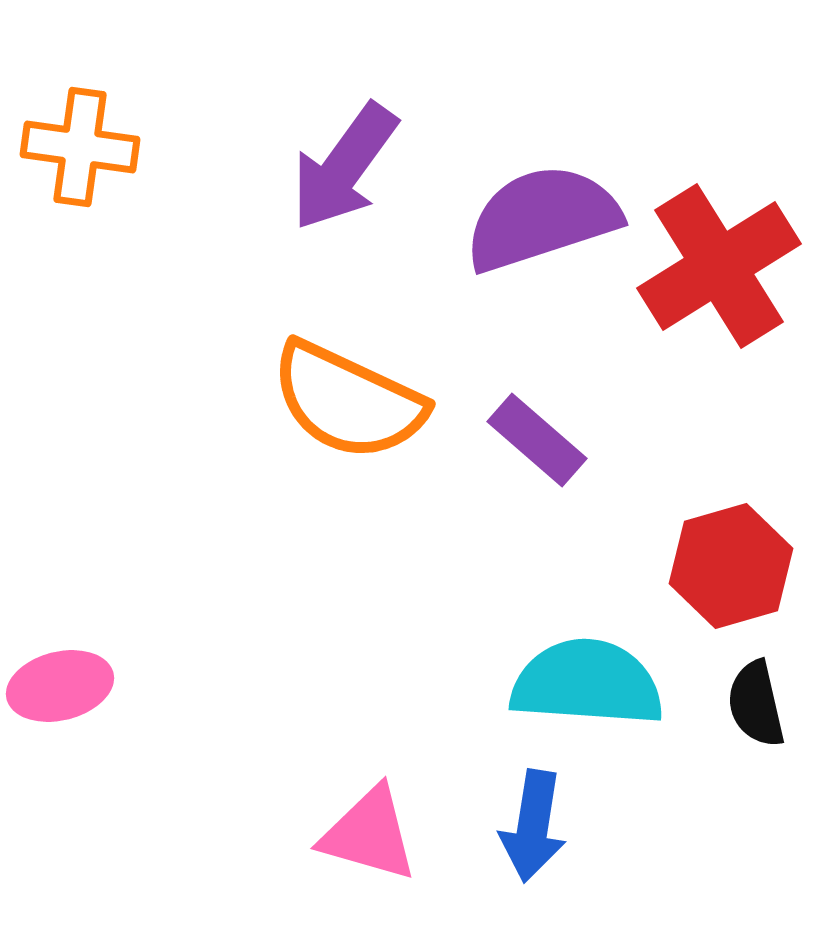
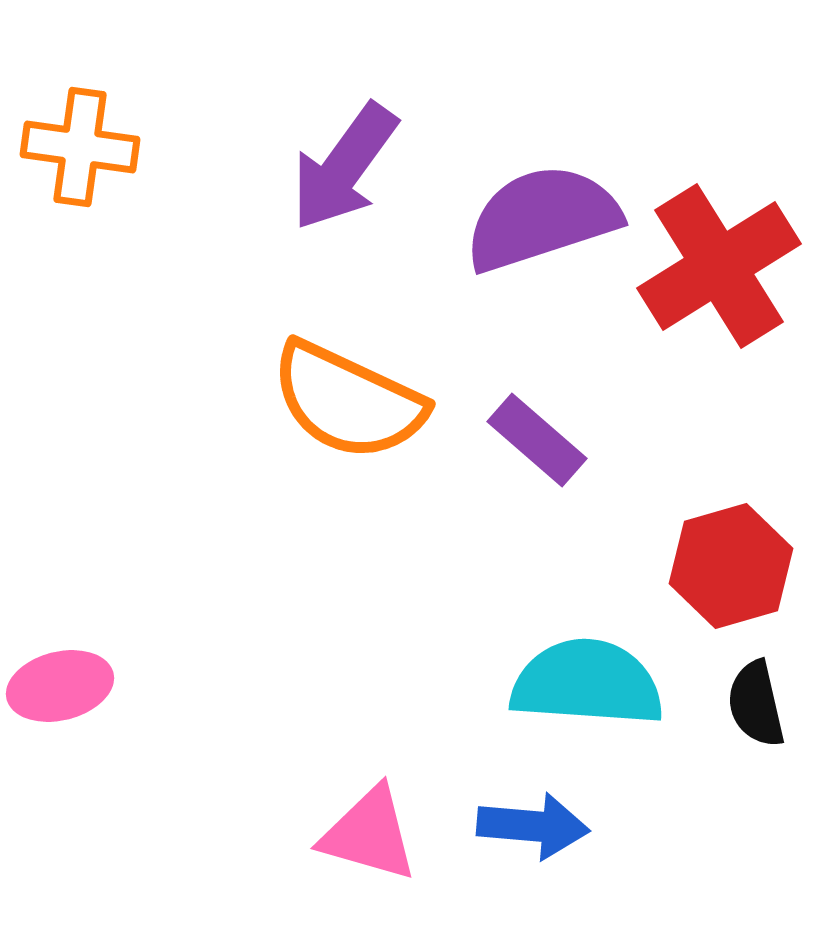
blue arrow: rotated 94 degrees counterclockwise
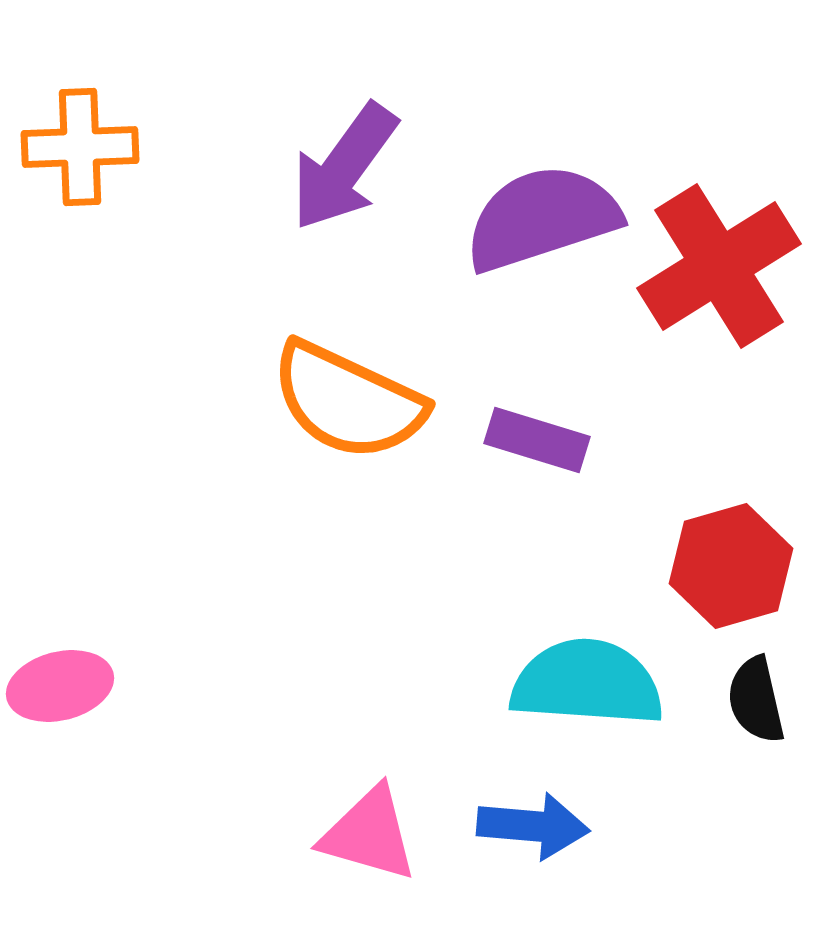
orange cross: rotated 10 degrees counterclockwise
purple rectangle: rotated 24 degrees counterclockwise
black semicircle: moved 4 px up
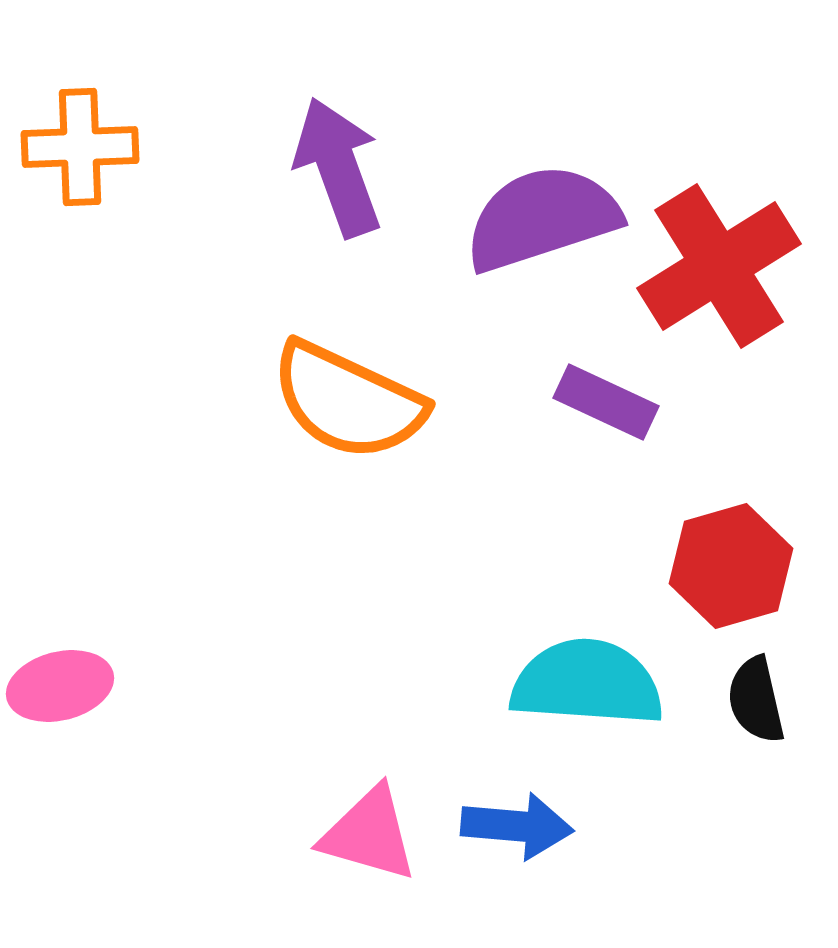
purple arrow: moved 6 px left; rotated 124 degrees clockwise
purple rectangle: moved 69 px right, 38 px up; rotated 8 degrees clockwise
blue arrow: moved 16 px left
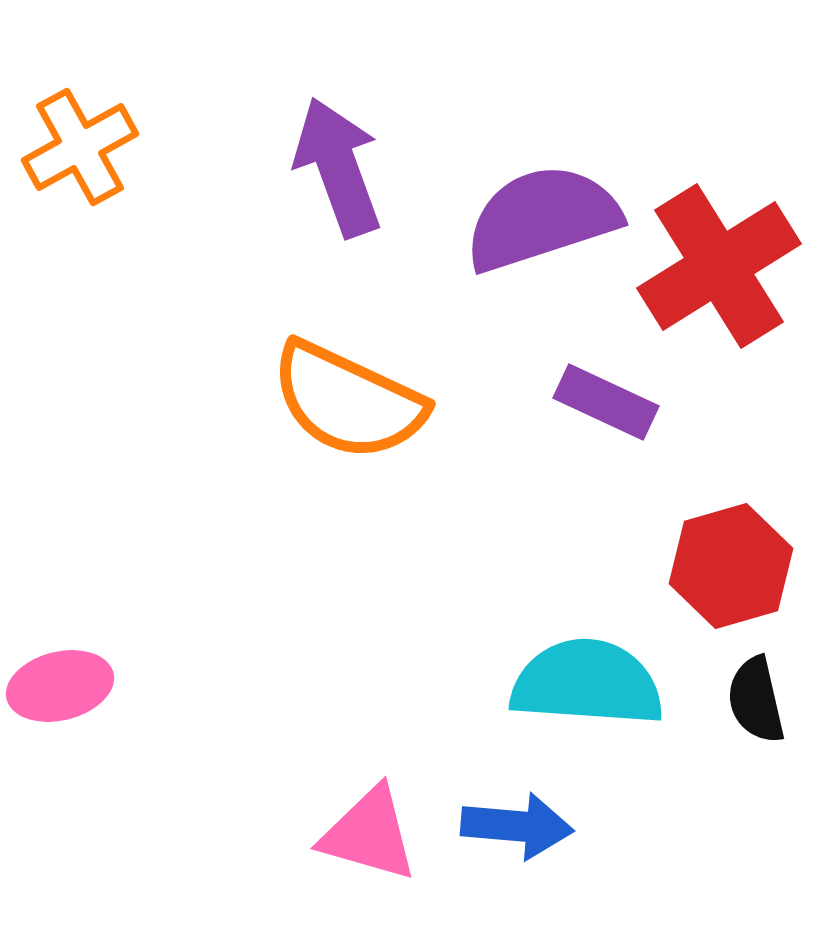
orange cross: rotated 27 degrees counterclockwise
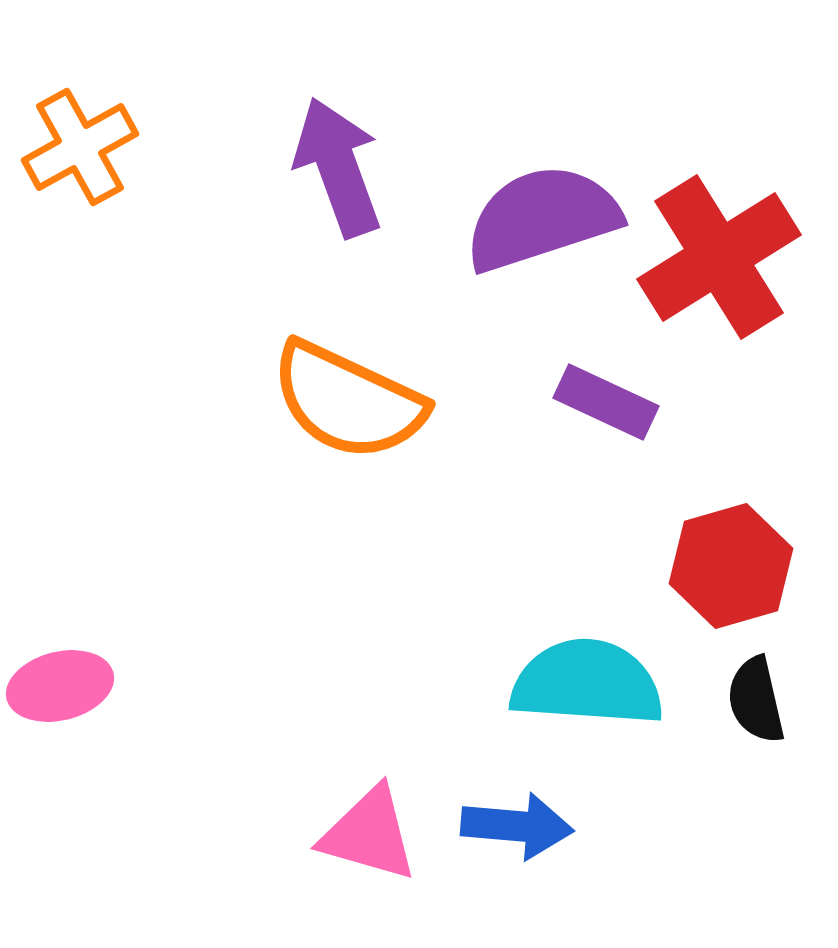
red cross: moved 9 px up
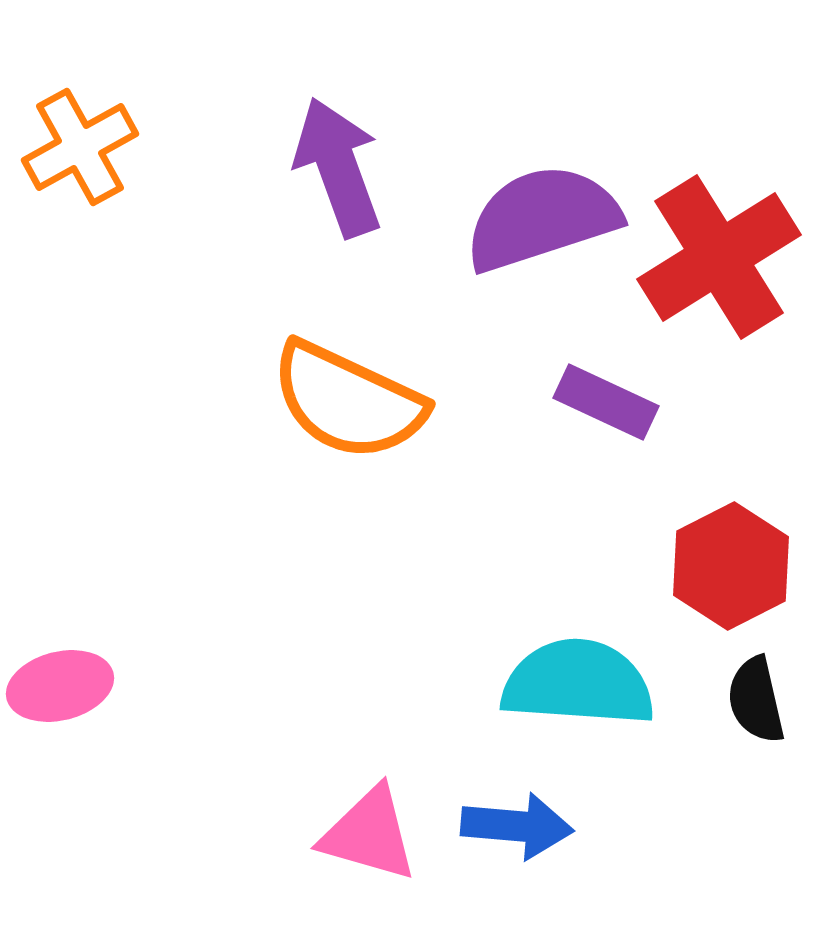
red hexagon: rotated 11 degrees counterclockwise
cyan semicircle: moved 9 px left
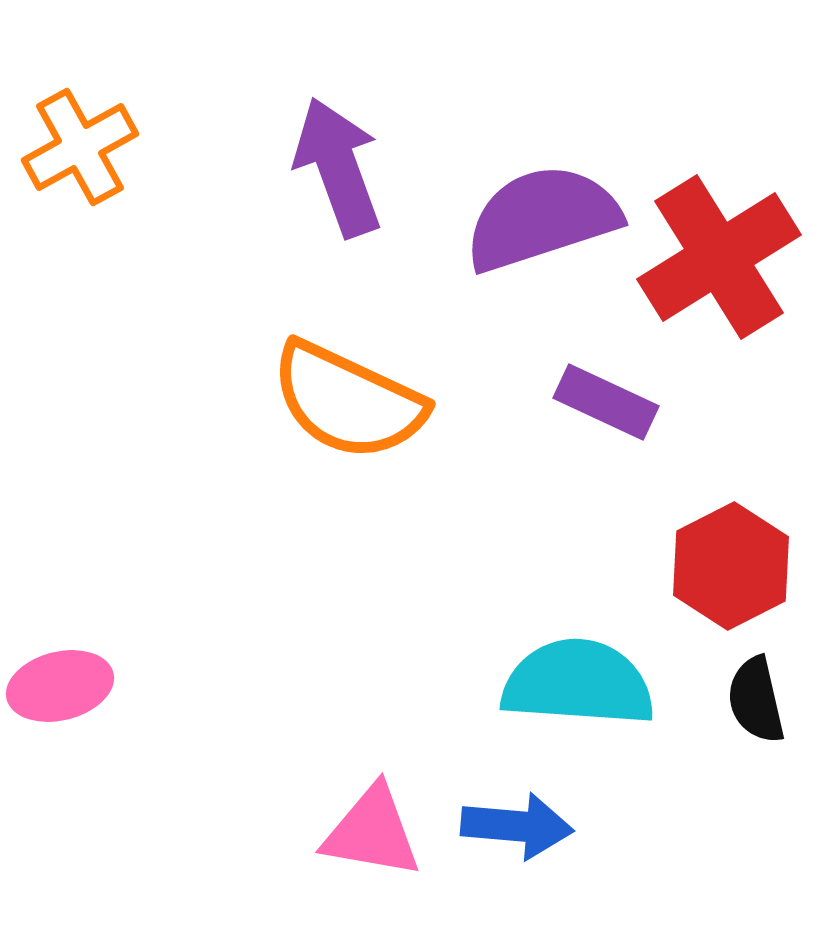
pink triangle: moved 3 px right, 2 px up; rotated 6 degrees counterclockwise
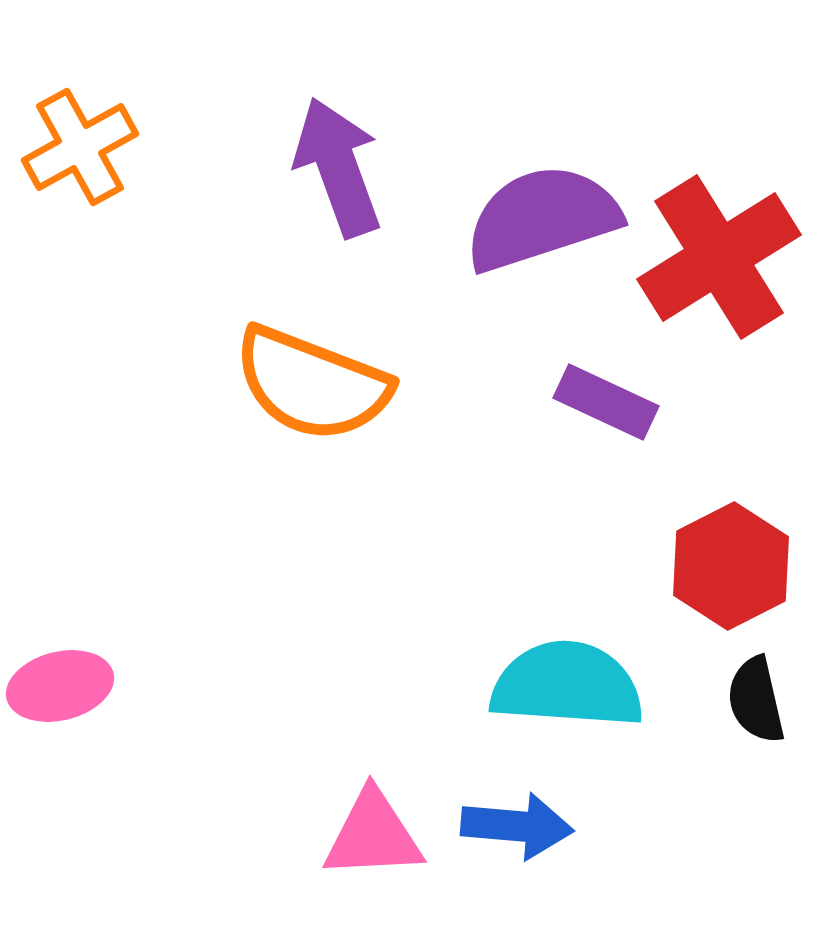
orange semicircle: moved 36 px left, 17 px up; rotated 4 degrees counterclockwise
cyan semicircle: moved 11 px left, 2 px down
pink triangle: moved 1 px right, 3 px down; rotated 13 degrees counterclockwise
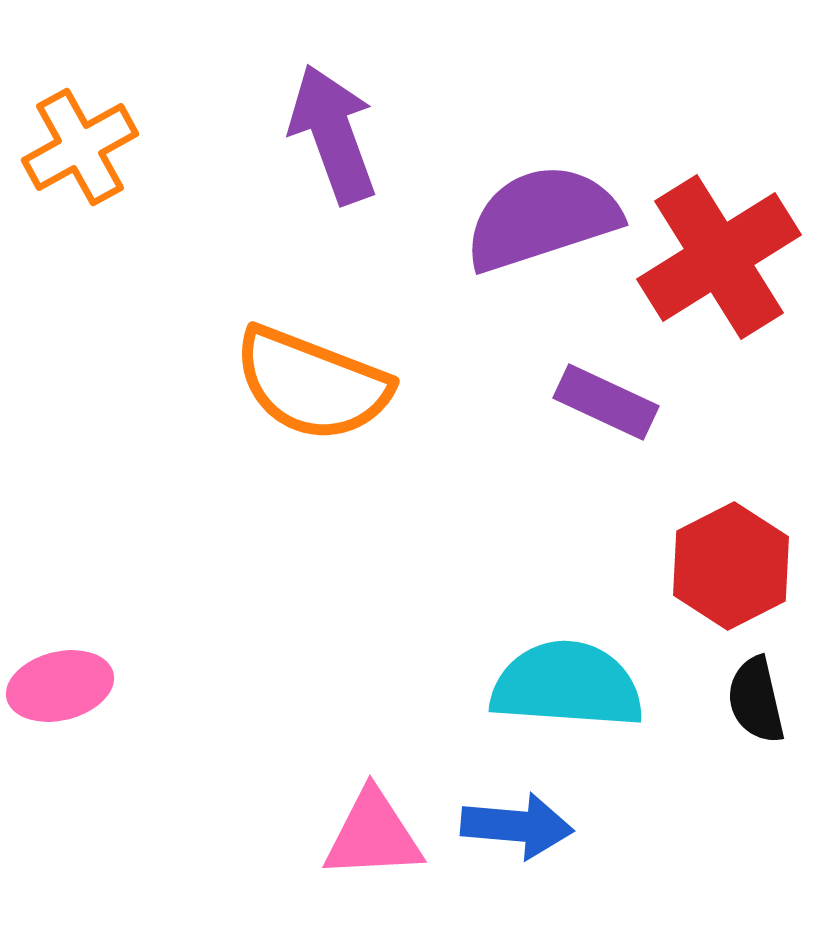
purple arrow: moved 5 px left, 33 px up
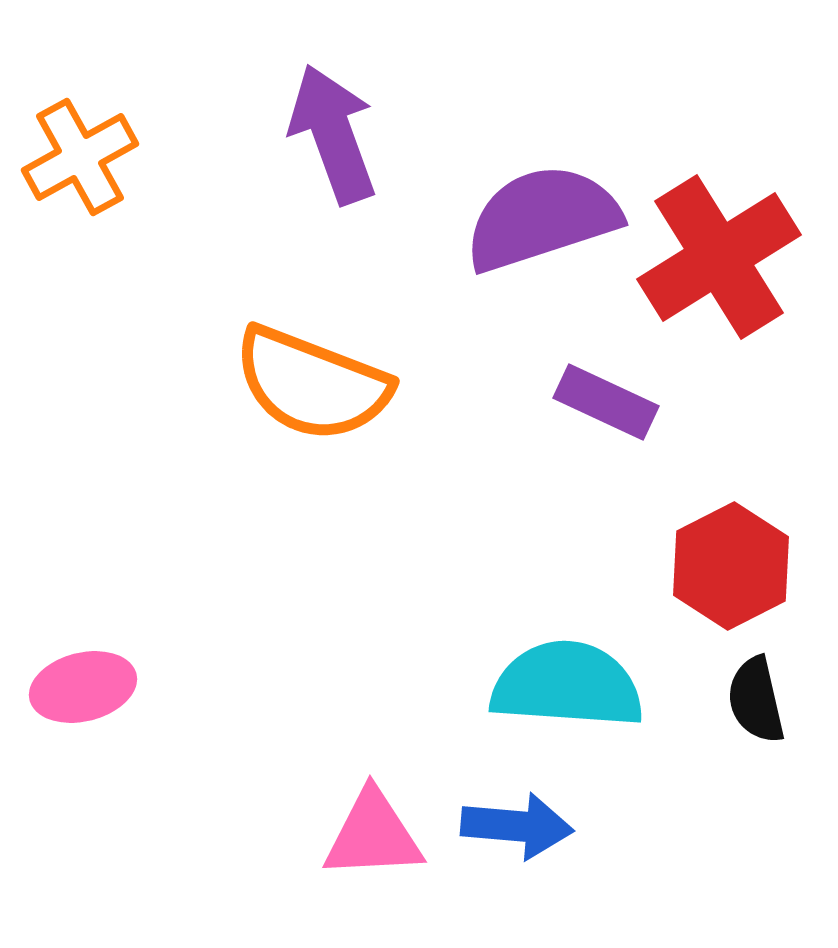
orange cross: moved 10 px down
pink ellipse: moved 23 px right, 1 px down
